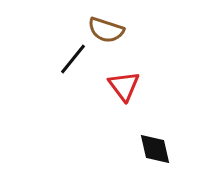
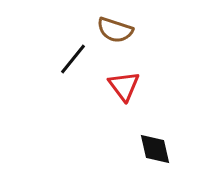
brown semicircle: moved 9 px right
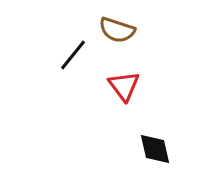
brown semicircle: moved 2 px right
black line: moved 4 px up
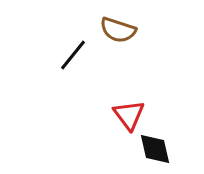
brown semicircle: moved 1 px right
red triangle: moved 5 px right, 29 px down
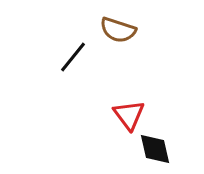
black line: moved 2 px down
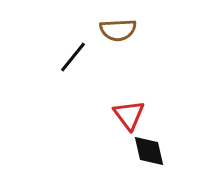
brown semicircle: rotated 21 degrees counterclockwise
black diamond: moved 6 px left, 2 px down
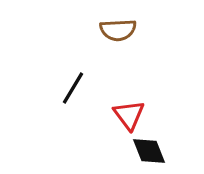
black line: moved 31 px down; rotated 8 degrees counterclockwise
black diamond: rotated 9 degrees counterclockwise
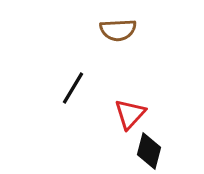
red triangle: moved 1 px right, 1 px up; rotated 20 degrees clockwise
black diamond: rotated 36 degrees clockwise
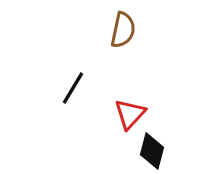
brown semicircle: moved 5 px right; rotated 75 degrees counterclockwise
black diamond: moved 3 px right
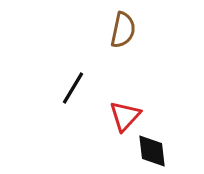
red triangle: moved 5 px left, 2 px down
black diamond: rotated 21 degrees counterclockwise
